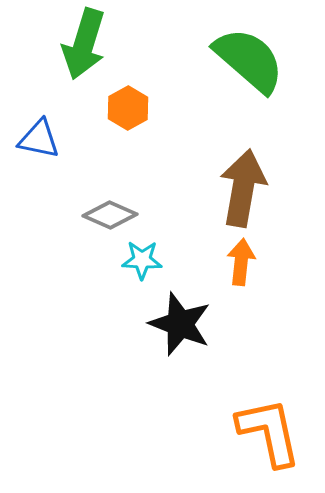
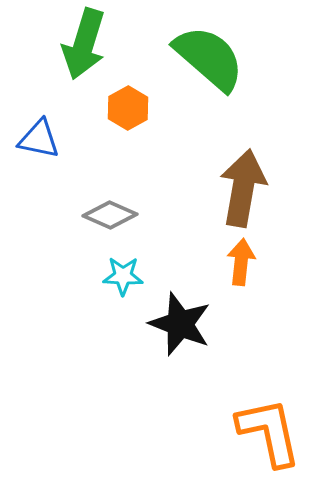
green semicircle: moved 40 px left, 2 px up
cyan star: moved 19 px left, 16 px down
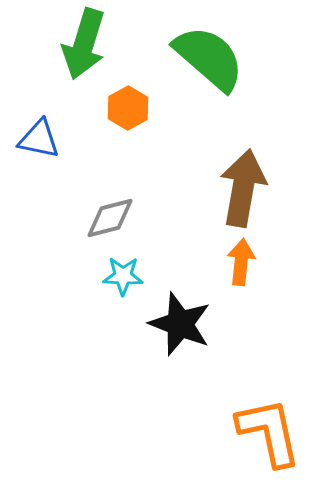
gray diamond: moved 3 px down; rotated 38 degrees counterclockwise
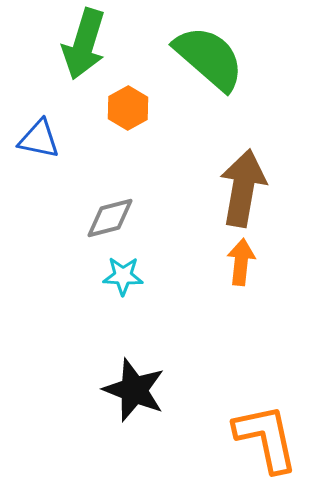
black star: moved 46 px left, 66 px down
orange L-shape: moved 3 px left, 6 px down
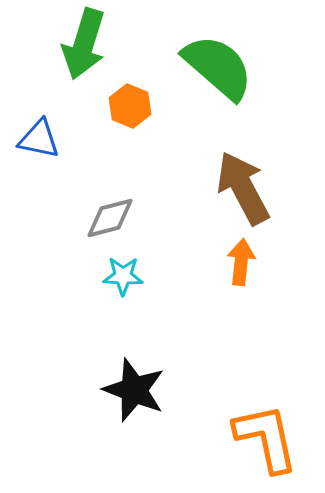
green semicircle: moved 9 px right, 9 px down
orange hexagon: moved 2 px right, 2 px up; rotated 9 degrees counterclockwise
brown arrow: rotated 38 degrees counterclockwise
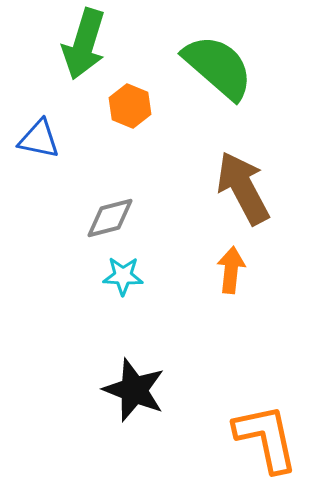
orange arrow: moved 10 px left, 8 px down
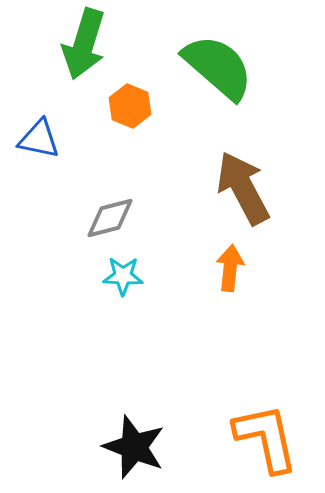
orange arrow: moved 1 px left, 2 px up
black star: moved 57 px down
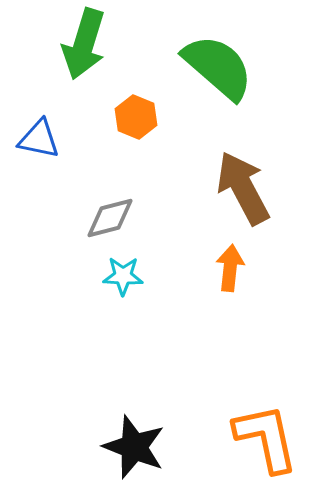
orange hexagon: moved 6 px right, 11 px down
